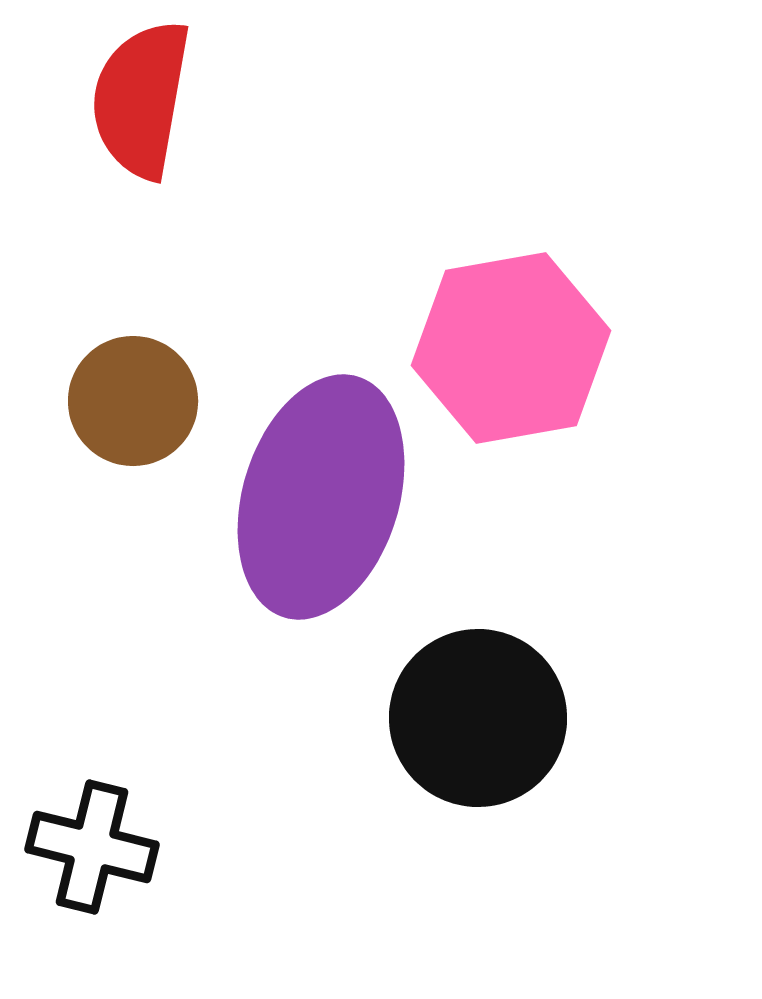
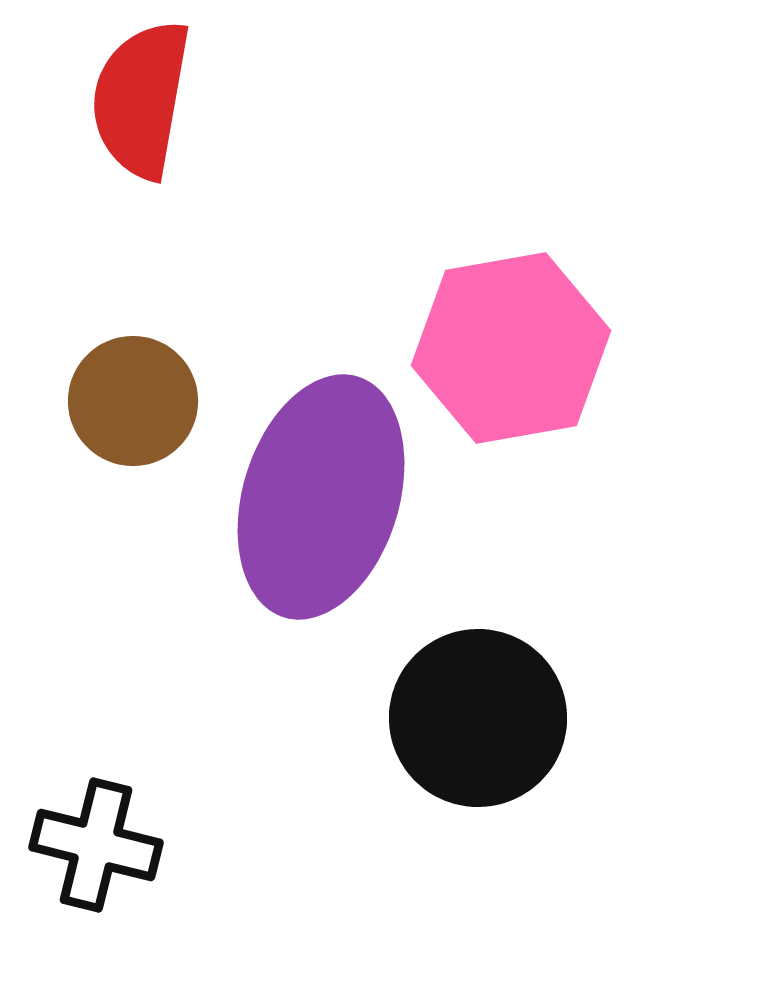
black cross: moved 4 px right, 2 px up
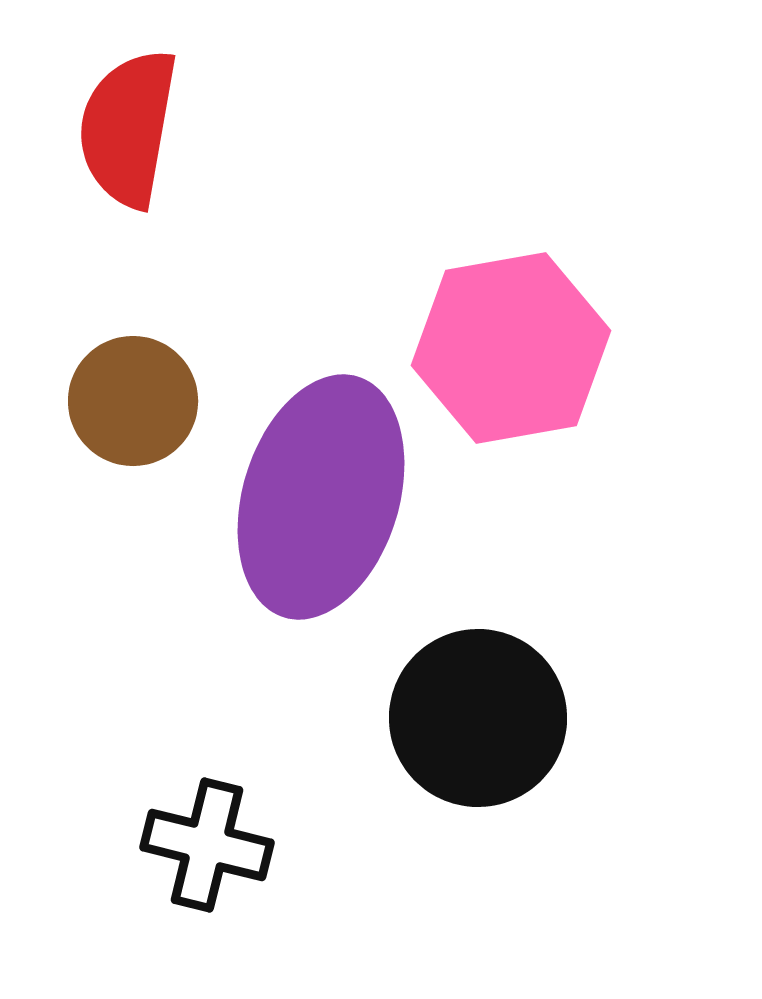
red semicircle: moved 13 px left, 29 px down
black cross: moved 111 px right
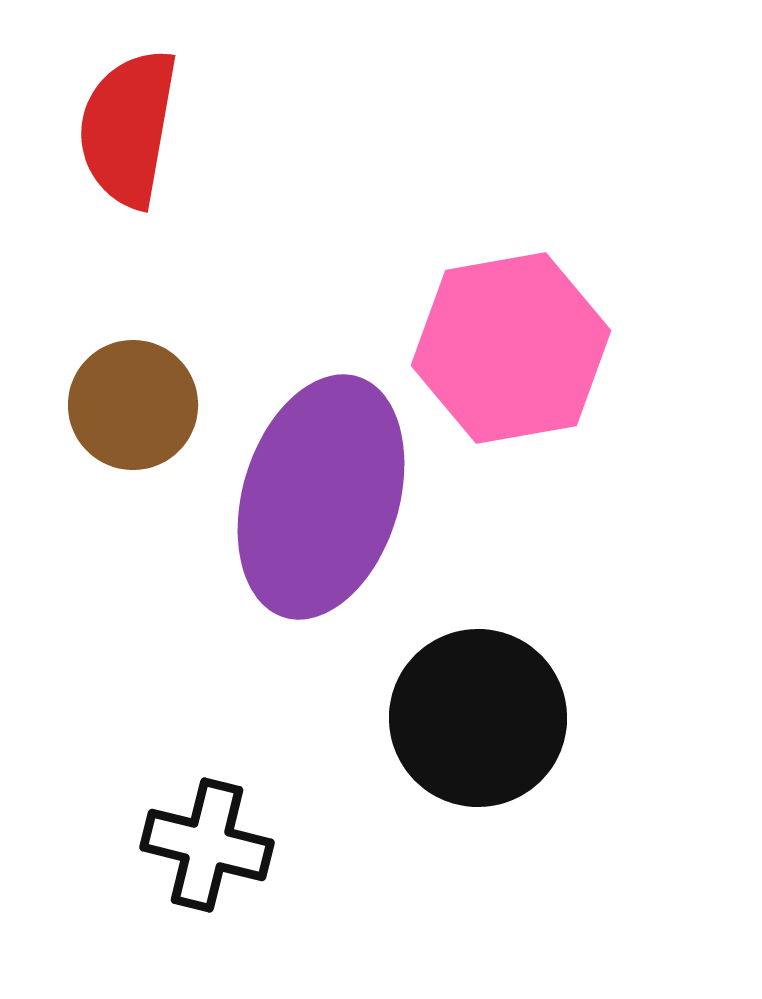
brown circle: moved 4 px down
